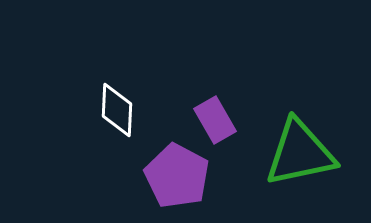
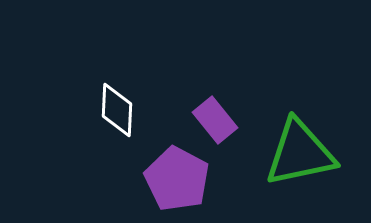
purple rectangle: rotated 9 degrees counterclockwise
purple pentagon: moved 3 px down
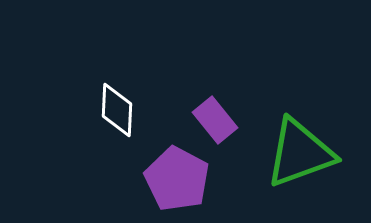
green triangle: rotated 8 degrees counterclockwise
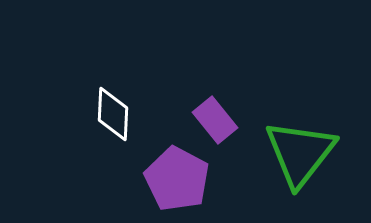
white diamond: moved 4 px left, 4 px down
green triangle: rotated 32 degrees counterclockwise
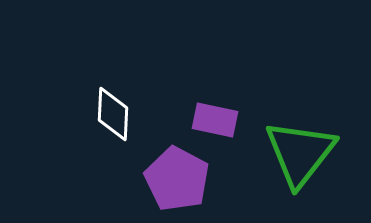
purple rectangle: rotated 39 degrees counterclockwise
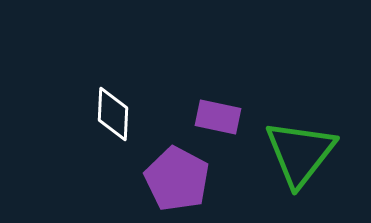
purple rectangle: moved 3 px right, 3 px up
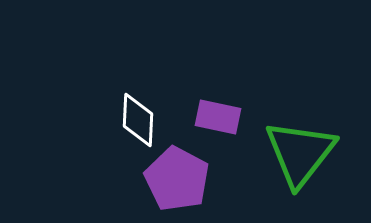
white diamond: moved 25 px right, 6 px down
